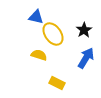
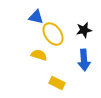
black star: rotated 21 degrees clockwise
blue arrow: moved 2 px left, 2 px down; rotated 145 degrees clockwise
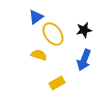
blue triangle: rotated 49 degrees counterclockwise
blue arrow: rotated 25 degrees clockwise
yellow rectangle: rotated 56 degrees counterclockwise
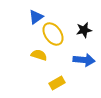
blue arrow: rotated 105 degrees counterclockwise
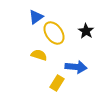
black star: moved 2 px right, 1 px down; rotated 28 degrees counterclockwise
yellow ellipse: moved 1 px right, 1 px up
blue arrow: moved 8 px left, 7 px down
yellow rectangle: rotated 28 degrees counterclockwise
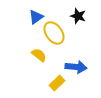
black star: moved 8 px left, 15 px up; rotated 14 degrees counterclockwise
yellow semicircle: rotated 21 degrees clockwise
yellow rectangle: rotated 14 degrees clockwise
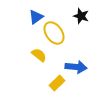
black star: moved 3 px right
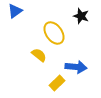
blue triangle: moved 21 px left, 6 px up
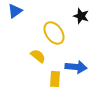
yellow semicircle: moved 1 px left, 1 px down
yellow rectangle: moved 2 px left, 4 px up; rotated 42 degrees counterclockwise
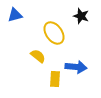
blue triangle: moved 4 px down; rotated 21 degrees clockwise
